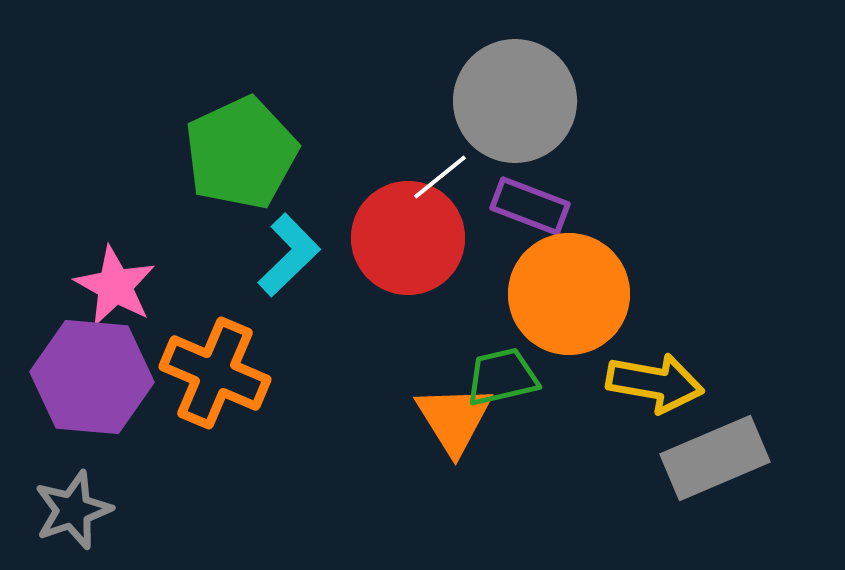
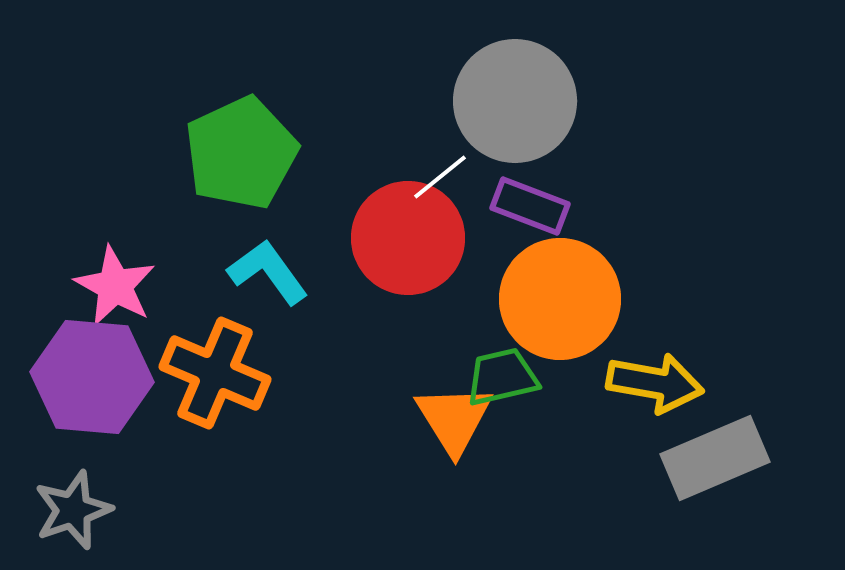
cyan L-shape: moved 21 px left, 17 px down; rotated 82 degrees counterclockwise
orange circle: moved 9 px left, 5 px down
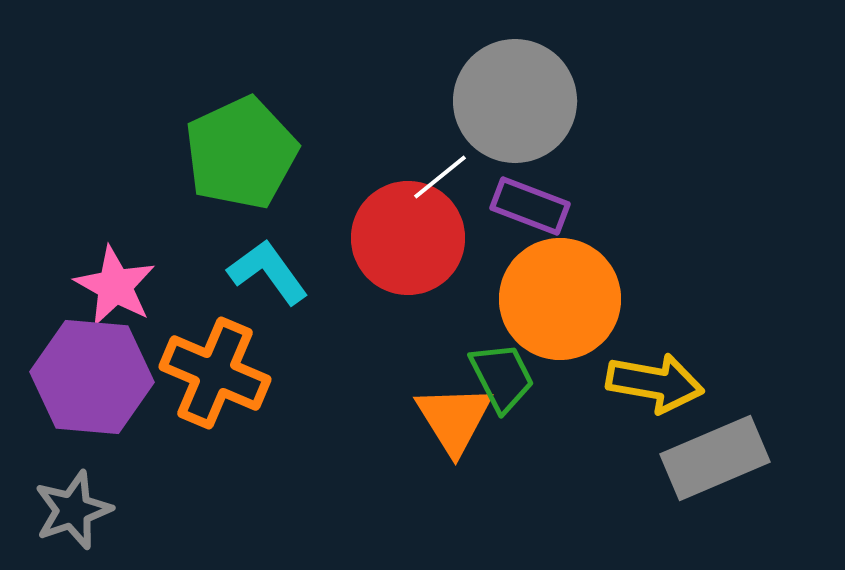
green trapezoid: rotated 76 degrees clockwise
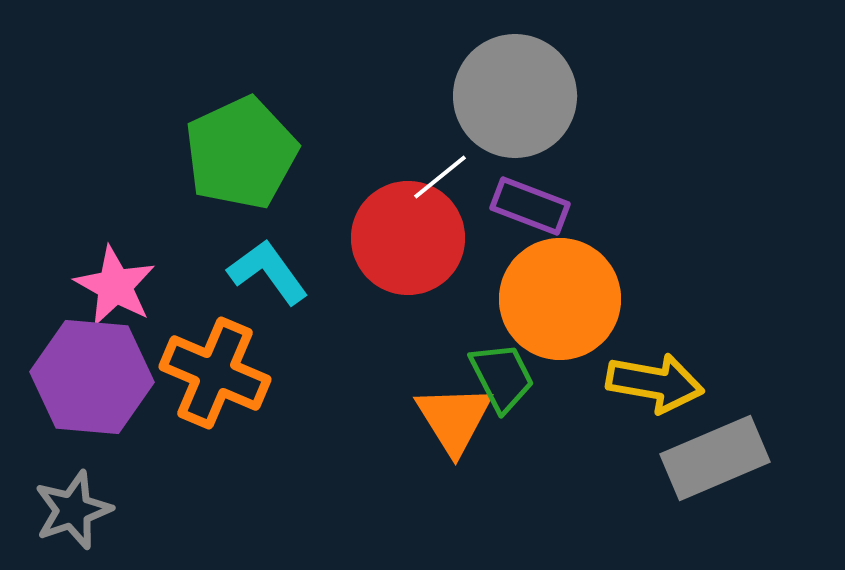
gray circle: moved 5 px up
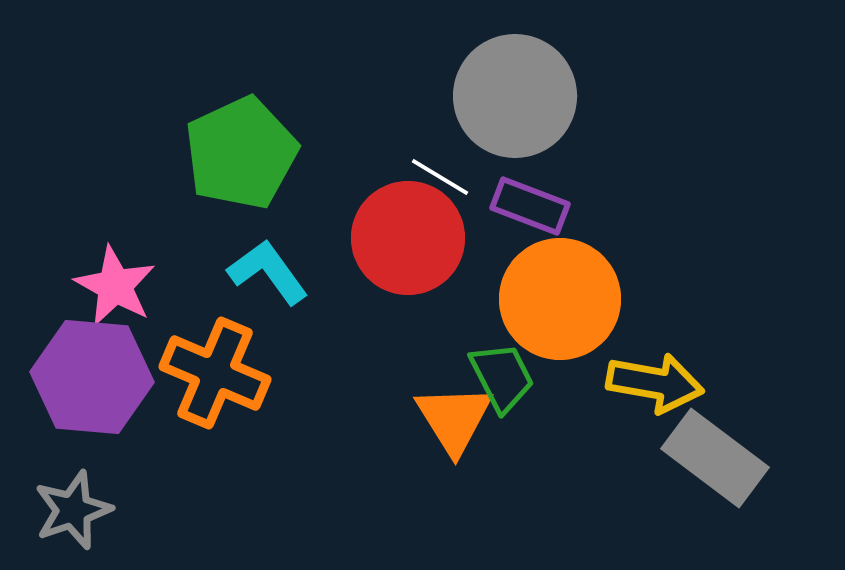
white line: rotated 70 degrees clockwise
gray rectangle: rotated 60 degrees clockwise
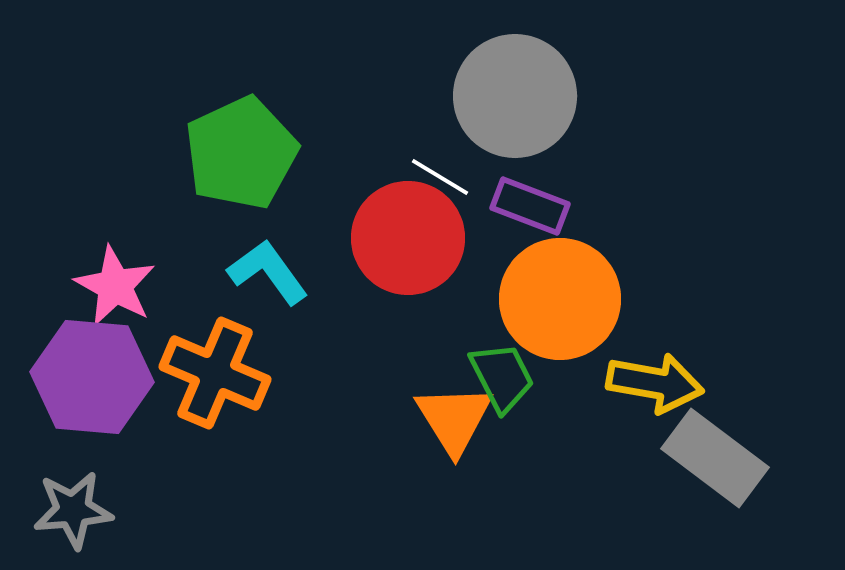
gray star: rotated 14 degrees clockwise
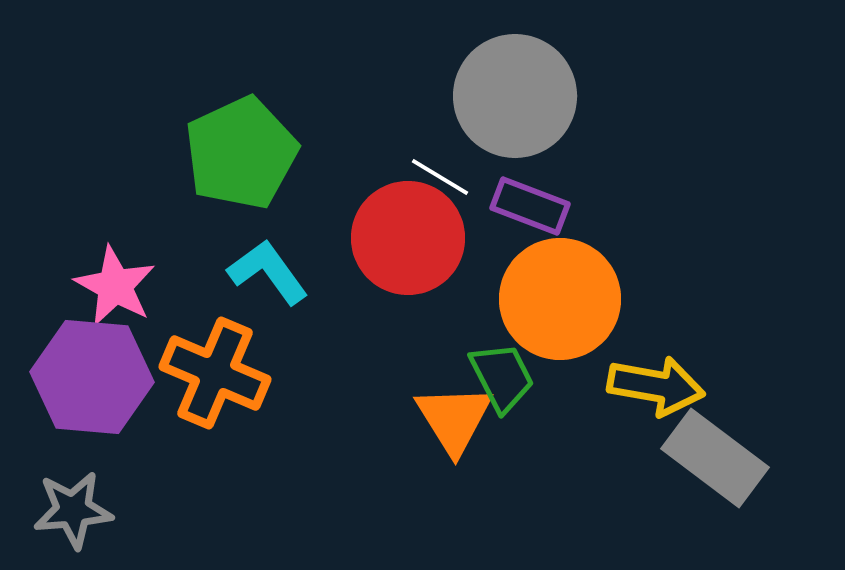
yellow arrow: moved 1 px right, 3 px down
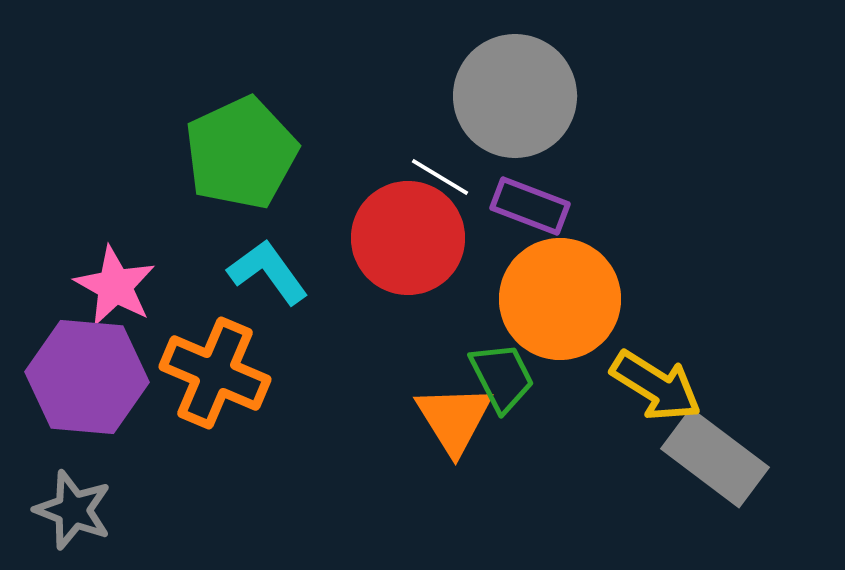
purple hexagon: moved 5 px left
yellow arrow: rotated 22 degrees clockwise
gray star: rotated 26 degrees clockwise
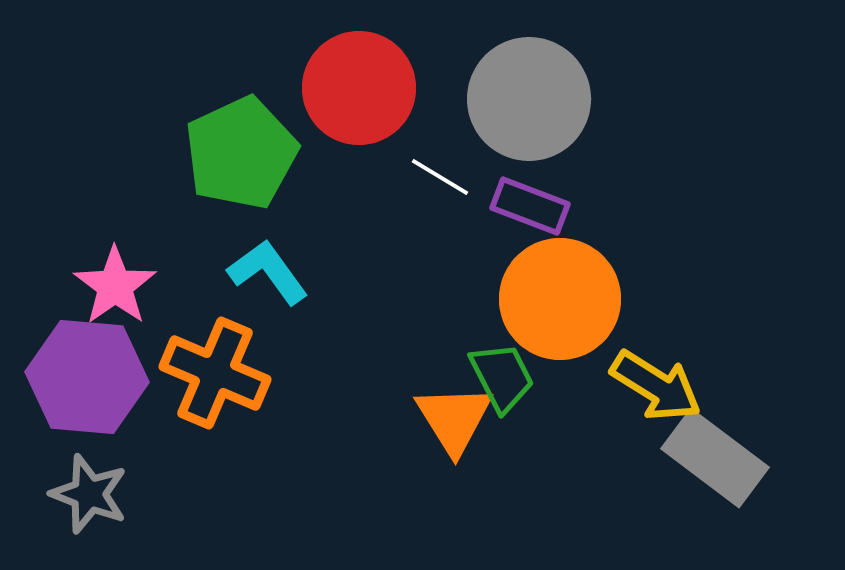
gray circle: moved 14 px right, 3 px down
red circle: moved 49 px left, 150 px up
pink star: rotated 8 degrees clockwise
gray star: moved 16 px right, 16 px up
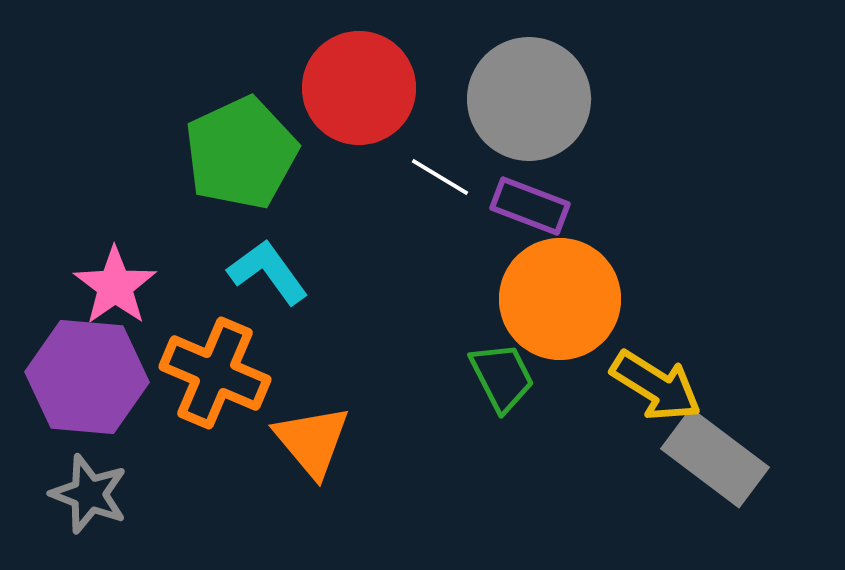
orange triangle: moved 142 px left, 22 px down; rotated 8 degrees counterclockwise
